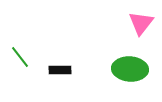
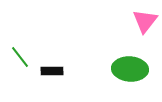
pink triangle: moved 4 px right, 2 px up
black rectangle: moved 8 px left, 1 px down
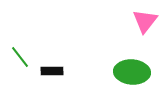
green ellipse: moved 2 px right, 3 px down
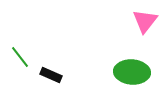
black rectangle: moved 1 px left, 4 px down; rotated 25 degrees clockwise
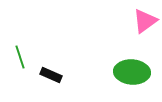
pink triangle: rotated 16 degrees clockwise
green line: rotated 20 degrees clockwise
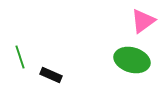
pink triangle: moved 2 px left
green ellipse: moved 12 px up; rotated 12 degrees clockwise
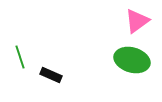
pink triangle: moved 6 px left
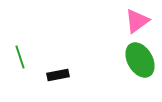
green ellipse: moved 8 px right; rotated 44 degrees clockwise
black rectangle: moved 7 px right; rotated 35 degrees counterclockwise
